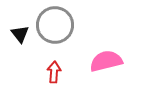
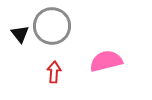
gray circle: moved 3 px left, 1 px down
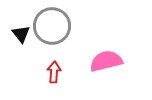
black triangle: moved 1 px right
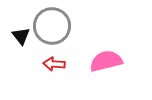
black triangle: moved 2 px down
red arrow: moved 8 px up; rotated 90 degrees counterclockwise
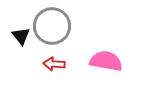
pink semicircle: rotated 24 degrees clockwise
